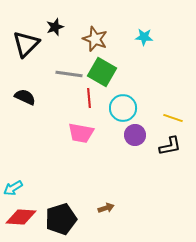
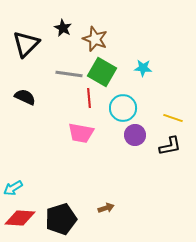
black star: moved 8 px right, 1 px down; rotated 24 degrees counterclockwise
cyan star: moved 1 px left, 31 px down
red diamond: moved 1 px left, 1 px down
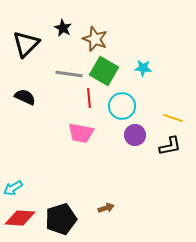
green square: moved 2 px right, 1 px up
cyan circle: moved 1 px left, 2 px up
